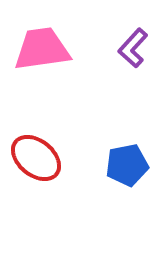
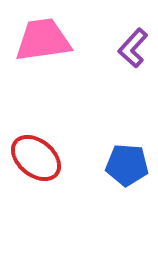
pink trapezoid: moved 1 px right, 9 px up
blue pentagon: rotated 15 degrees clockwise
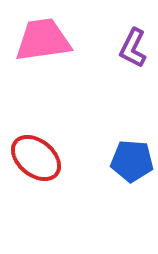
purple L-shape: rotated 15 degrees counterclockwise
blue pentagon: moved 5 px right, 4 px up
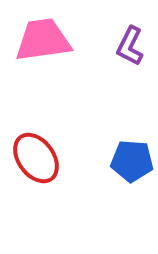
purple L-shape: moved 3 px left, 2 px up
red ellipse: rotated 15 degrees clockwise
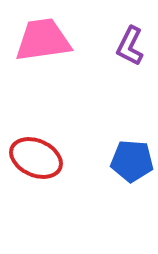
red ellipse: rotated 30 degrees counterclockwise
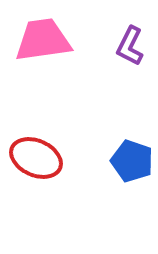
blue pentagon: rotated 15 degrees clockwise
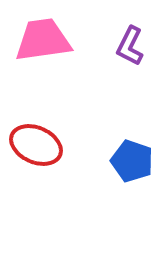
red ellipse: moved 13 px up
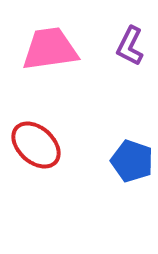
pink trapezoid: moved 7 px right, 9 px down
red ellipse: rotated 18 degrees clockwise
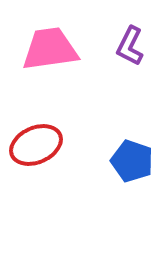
red ellipse: rotated 66 degrees counterclockwise
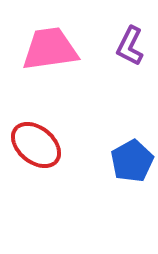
red ellipse: rotated 63 degrees clockwise
blue pentagon: rotated 24 degrees clockwise
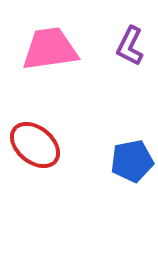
red ellipse: moved 1 px left
blue pentagon: rotated 18 degrees clockwise
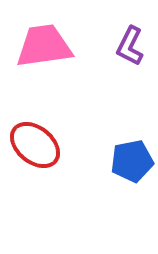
pink trapezoid: moved 6 px left, 3 px up
